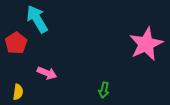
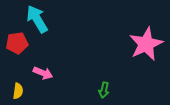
red pentagon: moved 1 px right; rotated 25 degrees clockwise
pink arrow: moved 4 px left
yellow semicircle: moved 1 px up
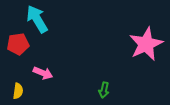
red pentagon: moved 1 px right, 1 px down
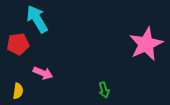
green arrow: rotated 28 degrees counterclockwise
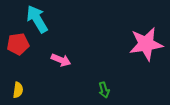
pink star: rotated 16 degrees clockwise
pink arrow: moved 18 px right, 13 px up
yellow semicircle: moved 1 px up
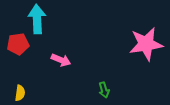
cyan arrow: rotated 28 degrees clockwise
yellow semicircle: moved 2 px right, 3 px down
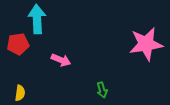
green arrow: moved 2 px left
